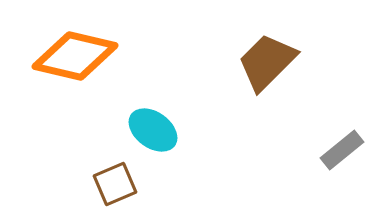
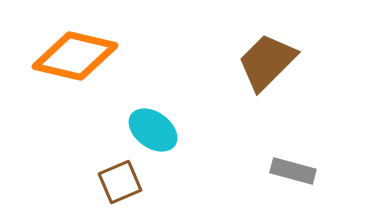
gray rectangle: moved 49 px left, 21 px down; rotated 54 degrees clockwise
brown square: moved 5 px right, 2 px up
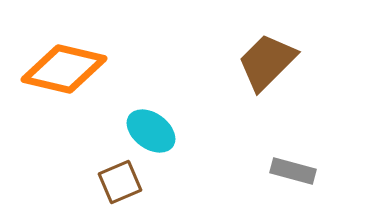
orange diamond: moved 11 px left, 13 px down
cyan ellipse: moved 2 px left, 1 px down
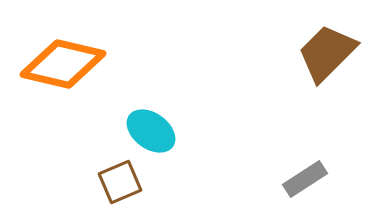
brown trapezoid: moved 60 px right, 9 px up
orange diamond: moved 1 px left, 5 px up
gray rectangle: moved 12 px right, 8 px down; rotated 48 degrees counterclockwise
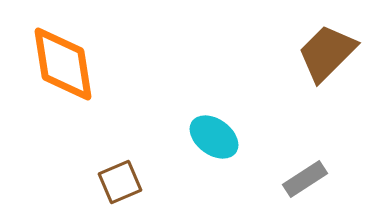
orange diamond: rotated 68 degrees clockwise
cyan ellipse: moved 63 px right, 6 px down
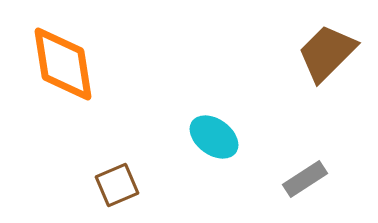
brown square: moved 3 px left, 3 px down
